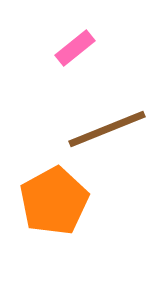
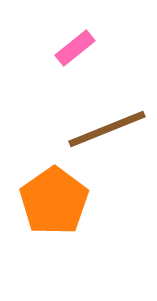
orange pentagon: rotated 6 degrees counterclockwise
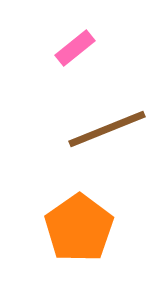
orange pentagon: moved 25 px right, 27 px down
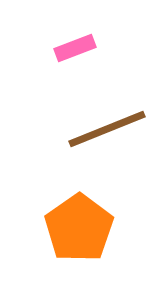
pink rectangle: rotated 18 degrees clockwise
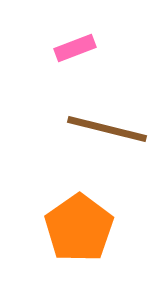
brown line: rotated 36 degrees clockwise
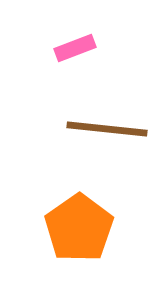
brown line: rotated 8 degrees counterclockwise
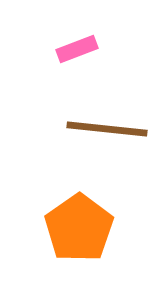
pink rectangle: moved 2 px right, 1 px down
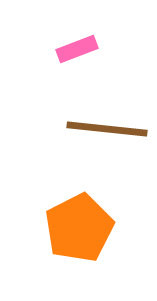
orange pentagon: rotated 8 degrees clockwise
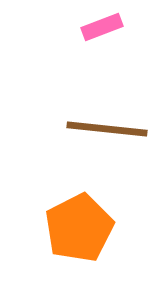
pink rectangle: moved 25 px right, 22 px up
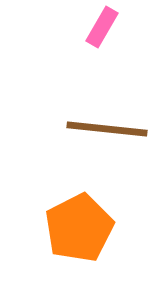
pink rectangle: rotated 39 degrees counterclockwise
